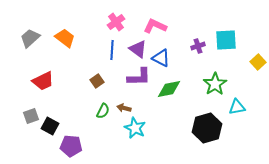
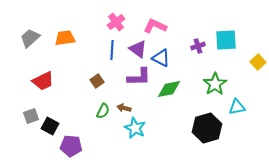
orange trapezoid: rotated 45 degrees counterclockwise
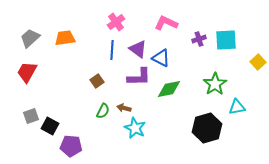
pink L-shape: moved 11 px right, 3 px up
purple cross: moved 1 px right, 7 px up
red trapezoid: moved 16 px left, 9 px up; rotated 145 degrees clockwise
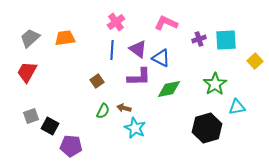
yellow square: moved 3 px left, 1 px up
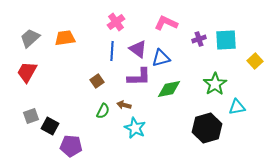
blue line: moved 1 px down
blue triangle: rotated 42 degrees counterclockwise
brown arrow: moved 3 px up
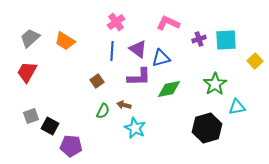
pink L-shape: moved 2 px right
orange trapezoid: moved 3 px down; rotated 140 degrees counterclockwise
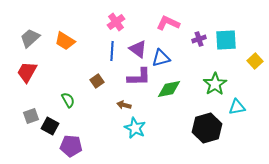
green semicircle: moved 35 px left, 11 px up; rotated 56 degrees counterclockwise
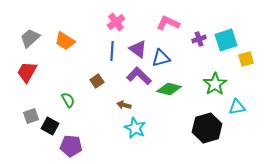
cyan square: rotated 15 degrees counterclockwise
yellow square: moved 9 px left, 2 px up; rotated 28 degrees clockwise
purple L-shape: moved 1 px up; rotated 135 degrees counterclockwise
green diamond: rotated 25 degrees clockwise
